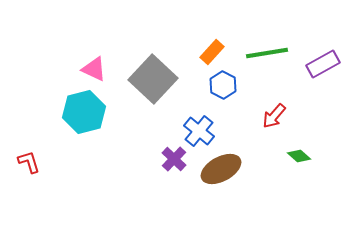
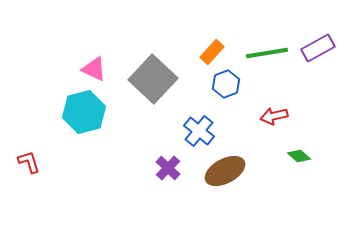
purple rectangle: moved 5 px left, 16 px up
blue hexagon: moved 3 px right, 1 px up; rotated 12 degrees clockwise
red arrow: rotated 36 degrees clockwise
purple cross: moved 6 px left, 9 px down
brown ellipse: moved 4 px right, 2 px down
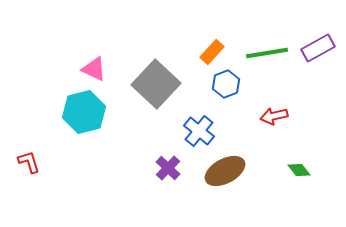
gray square: moved 3 px right, 5 px down
green diamond: moved 14 px down; rotated 10 degrees clockwise
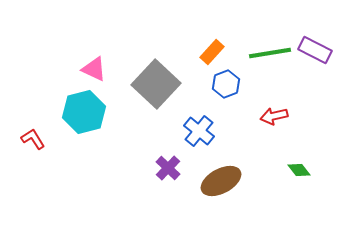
purple rectangle: moved 3 px left, 2 px down; rotated 56 degrees clockwise
green line: moved 3 px right
red L-shape: moved 4 px right, 23 px up; rotated 15 degrees counterclockwise
brown ellipse: moved 4 px left, 10 px down
